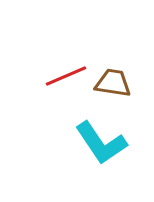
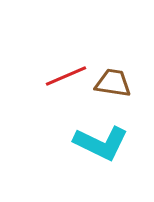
cyan L-shape: rotated 30 degrees counterclockwise
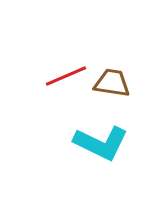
brown trapezoid: moved 1 px left
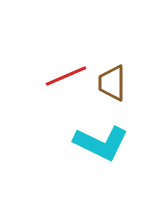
brown trapezoid: rotated 99 degrees counterclockwise
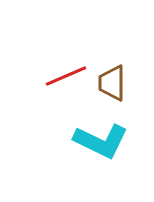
cyan L-shape: moved 2 px up
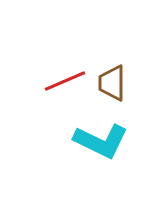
red line: moved 1 px left, 5 px down
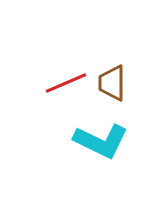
red line: moved 1 px right, 2 px down
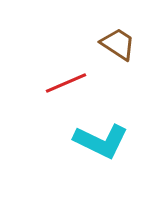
brown trapezoid: moved 6 px right, 39 px up; rotated 123 degrees clockwise
